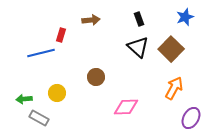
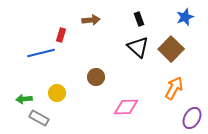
purple ellipse: moved 1 px right
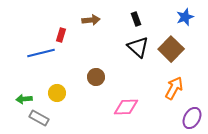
black rectangle: moved 3 px left
